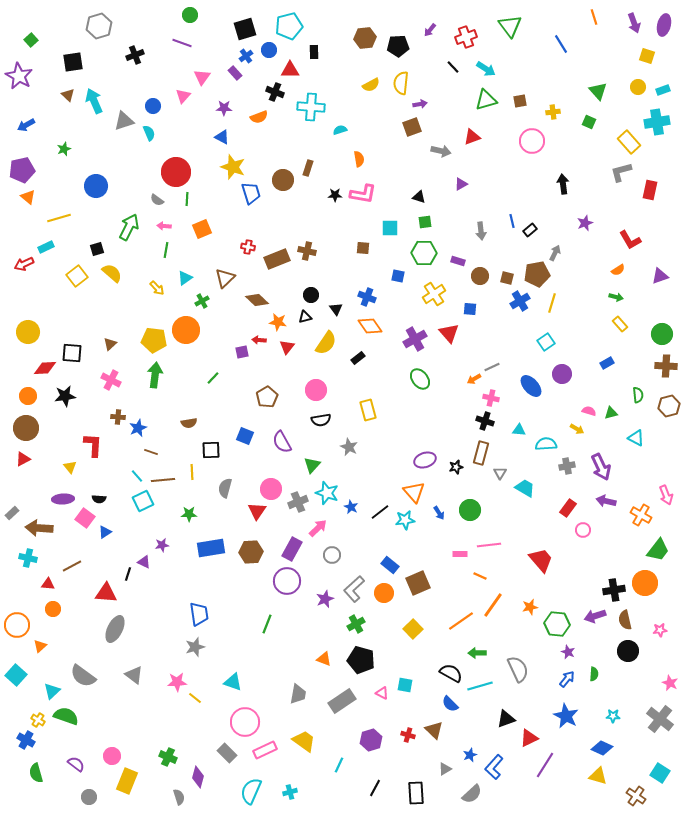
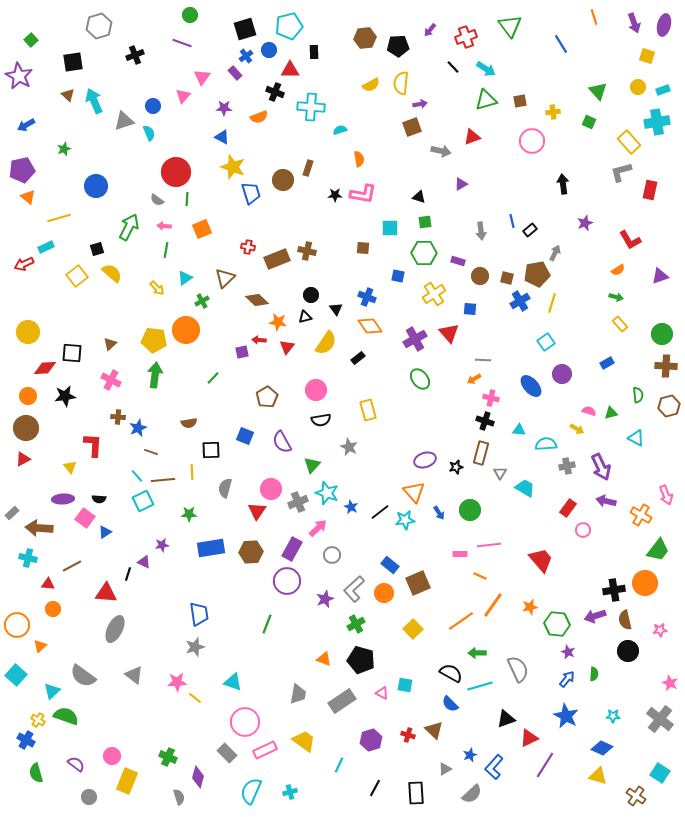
gray line at (492, 367): moved 9 px left, 7 px up; rotated 28 degrees clockwise
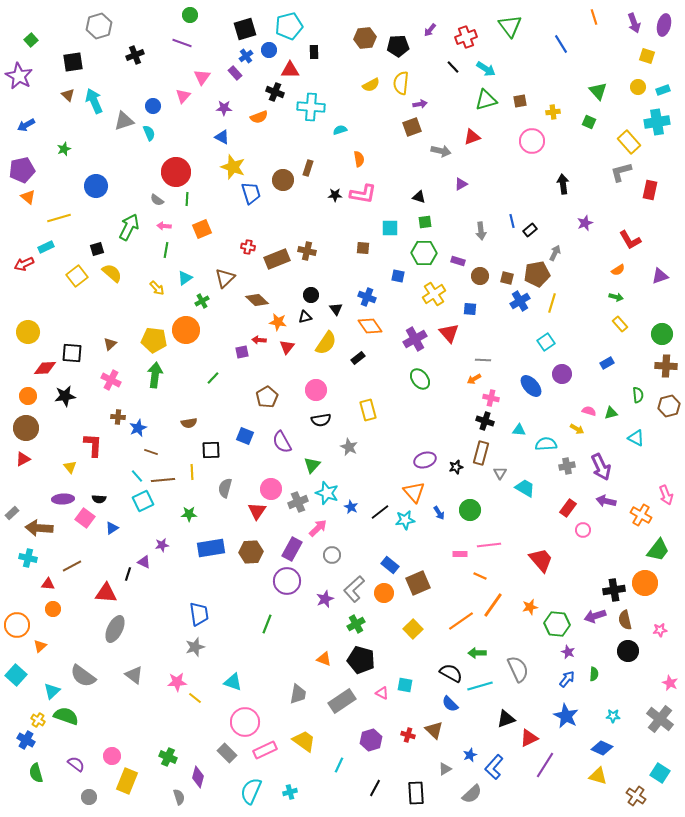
blue triangle at (105, 532): moved 7 px right, 4 px up
